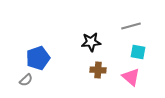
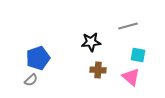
gray line: moved 3 px left
cyan square: moved 3 px down
gray semicircle: moved 5 px right
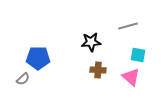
blue pentagon: rotated 20 degrees clockwise
gray semicircle: moved 8 px left, 1 px up
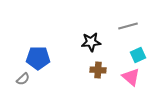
cyan square: rotated 35 degrees counterclockwise
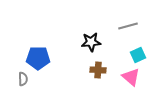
gray semicircle: rotated 48 degrees counterclockwise
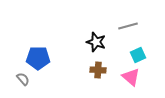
black star: moved 5 px right; rotated 24 degrees clockwise
gray semicircle: rotated 40 degrees counterclockwise
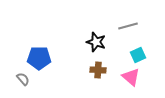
blue pentagon: moved 1 px right
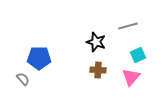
pink triangle: rotated 30 degrees clockwise
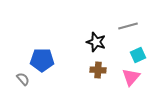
blue pentagon: moved 3 px right, 2 px down
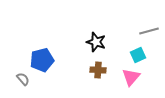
gray line: moved 21 px right, 5 px down
blue pentagon: rotated 15 degrees counterclockwise
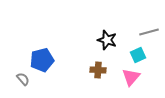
gray line: moved 1 px down
black star: moved 11 px right, 2 px up
